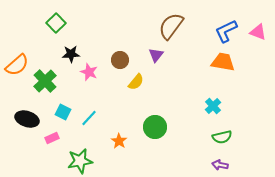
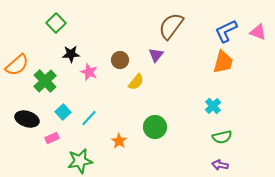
orange trapezoid: rotated 95 degrees clockwise
cyan square: rotated 21 degrees clockwise
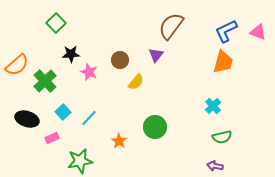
purple arrow: moved 5 px left, 1 px down
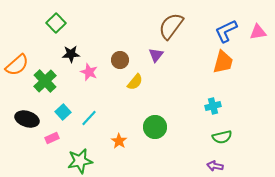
pink triangle: rotated 30 degrees counterclockwise
yellow semicircle: moved 1 px left
cyan cross: rotated 28 degrees clockwise
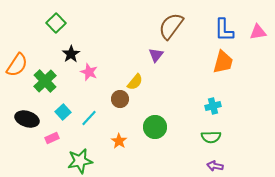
blue L-shape: moved 2 px left, 1 px up; rotated 65 degrees counterclockwise
black star: rotated 30 degrees counterclockwise
brown circle: moved 39 px down
orange semicircle: rotated 15 degrees counterclockwise
green semicircle: moved 11 px left; rotated 12 degrees clockwise
